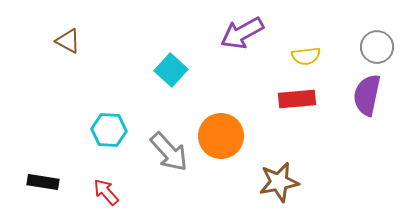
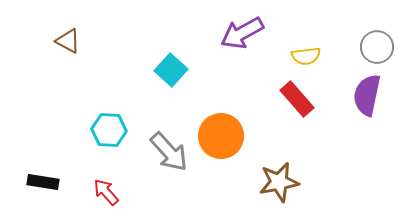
red rectangle: rotated 54 degrees clockwise
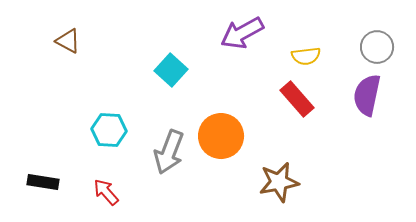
gray arrow: rotated 63 degrees clockwise
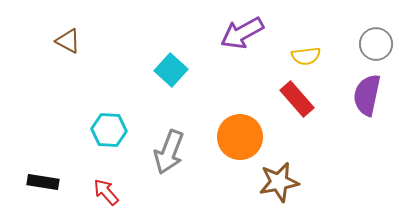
gray circle: moved 1 px left, 3 px up
orange circle: moved 19 px right, 1 px down
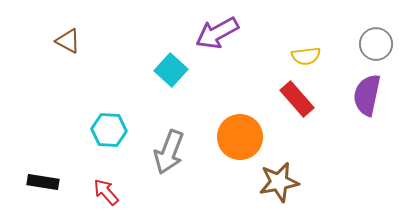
purple arrow: moved 25 px left
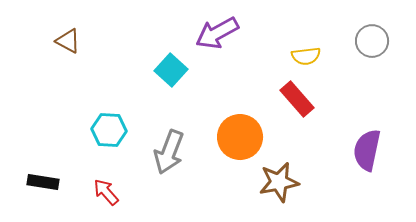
gray circle: moved 4 px left, 3 px up
purple semicircle: moved 55 px down
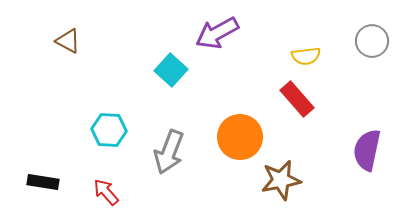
brown star: moved 2 px right, 2 px up
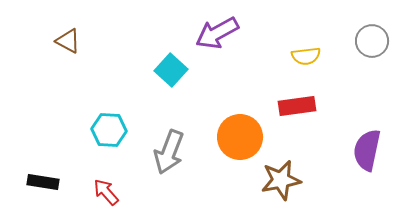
red rectangle: moved 7 px down; rotated 57 degrees counterclockwise
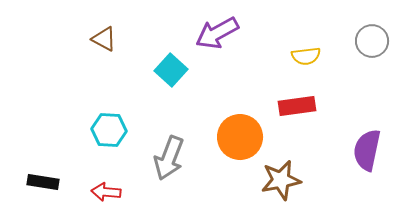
brown triangle: moved 36 px right, 2 px up
gray arrow: moved 6 px down
red arrow: rotated 44 degrees counterclockwise
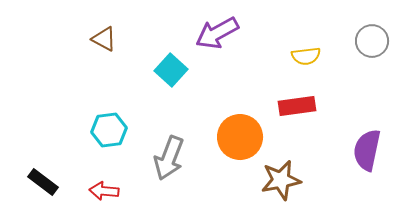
cyan hexagon: rotated 12 degrees counterclockwise
black rectangle: rotated 28 degrees clockwise
red arrow: moved 2 px left, 1 px up
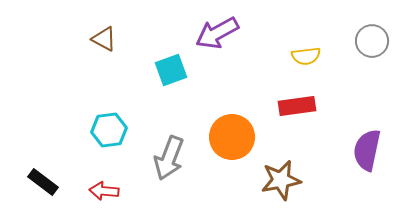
cyan square: rotated 28 degrees clockwise
orange circle: moved 8 px left
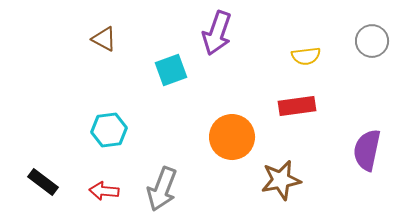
purple arrow: rotated 42 degrees counterclockwise
gray arrow: moved 7 px left, 31 px down
